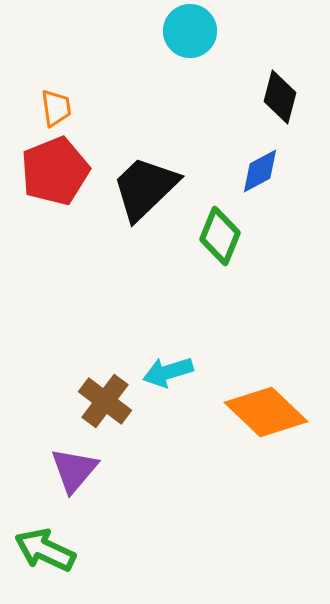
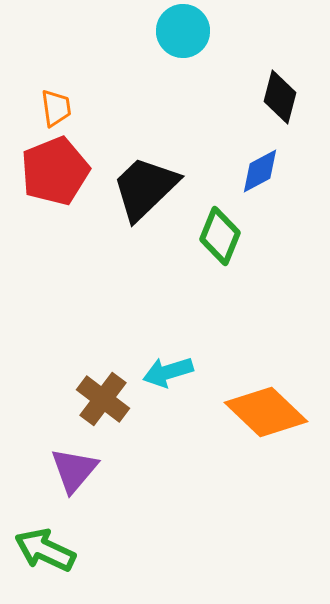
cyan circle: moved 7 px left
brown cross: moved 2 px left, 2 px up
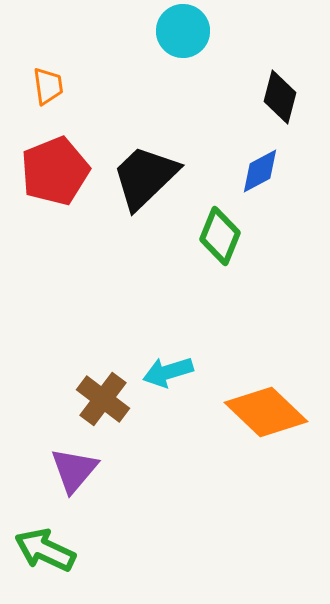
orange trapezoid: moved 8 px left, 22 px up
black trapezoid: moved 11 px up
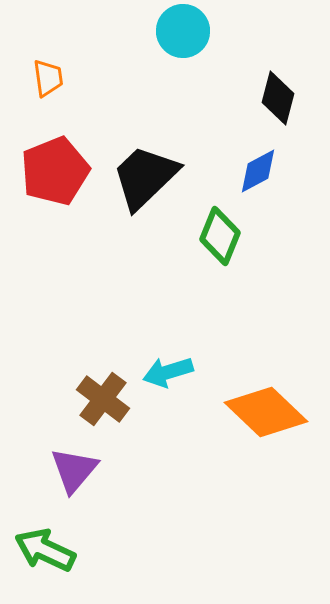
orange trapezoid: moved 8 px up
black diamond: moved 2 px left, 1 px down
blue diamond: moved 2 px left
